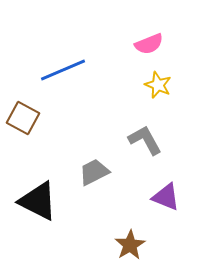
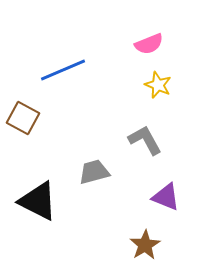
gray trapezoid: rotated 12 degrees clockwise
brown star: moved 15 px right
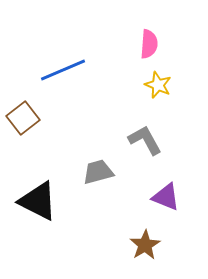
pink semicircle: rotated 64 degrees counterclockwise
brown square: rotated 24 degrees clockwise
gray trapezoid: moved 4 px right
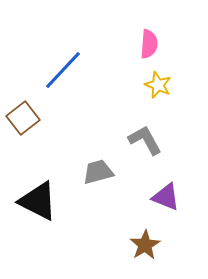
blue line: rotated 24 degrees counterclockwise
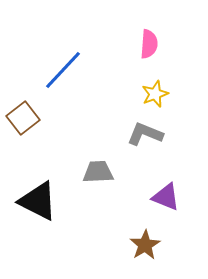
yellow star: moved 3 px left, 9 px down; rotated 28 degrees clockwise
gray L-shape: moved 6 px up; rotated 39 degrees counterclockwise
gray trapezoid: rotated 12 degrees clockwise
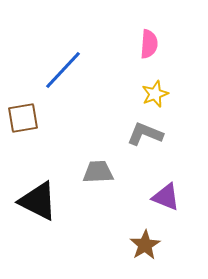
brown square: rotated 28 degrees clockwise
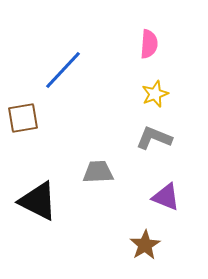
gray L-shape: moved 9 px right, 4 px down
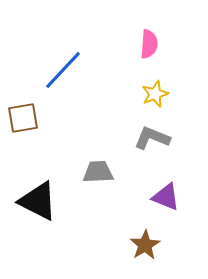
gray L-shape: moved 2 px left
